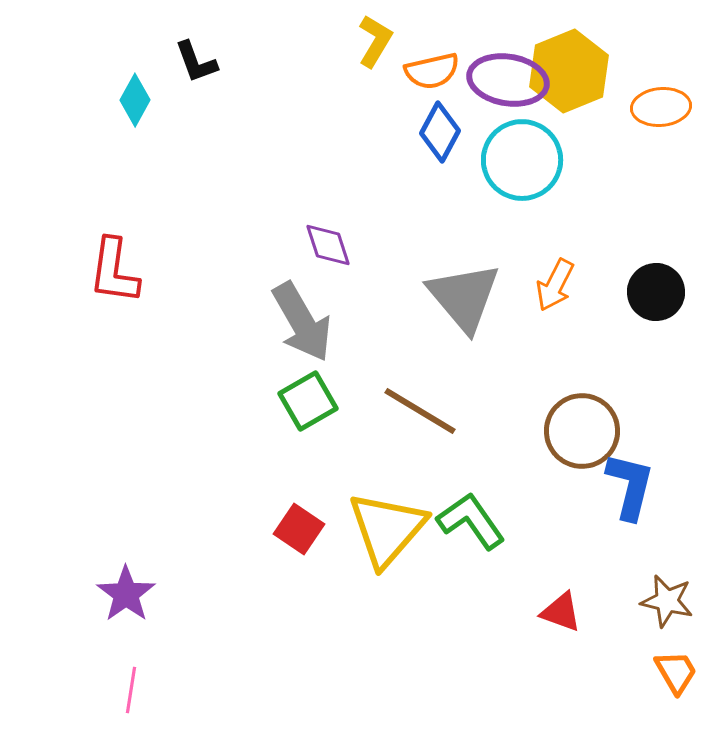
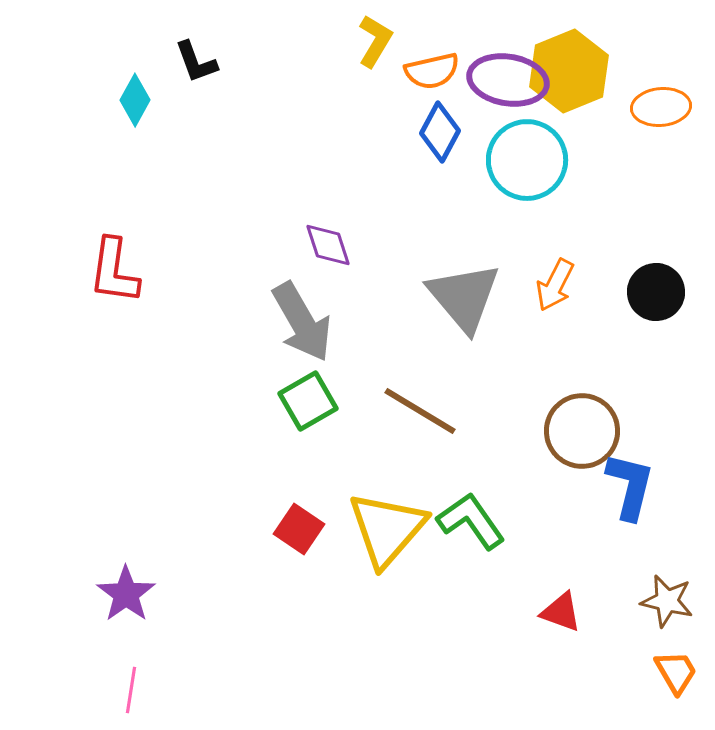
cyan circle: moved 5 px right
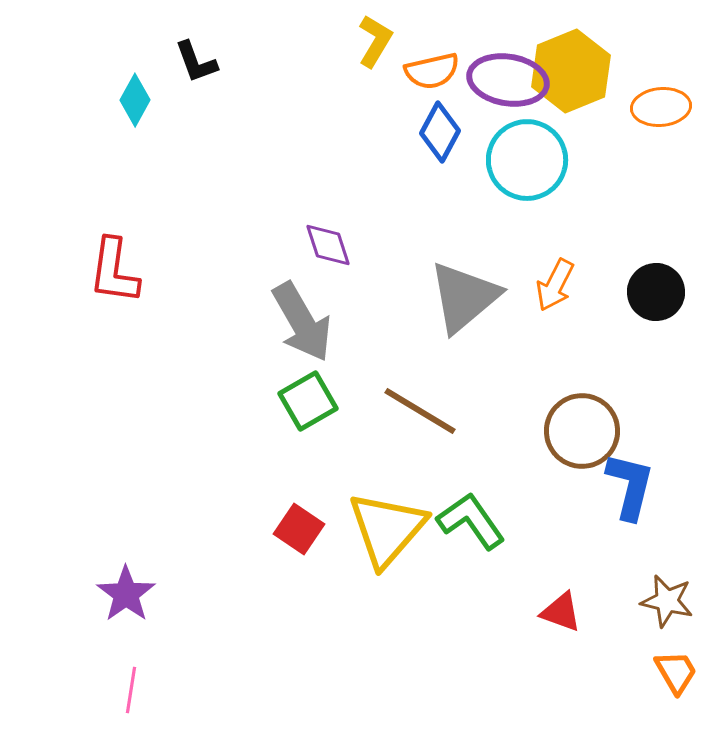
yellow hexagon: moved 2 px right
gray triangle: rotated 30 degrees clockwise
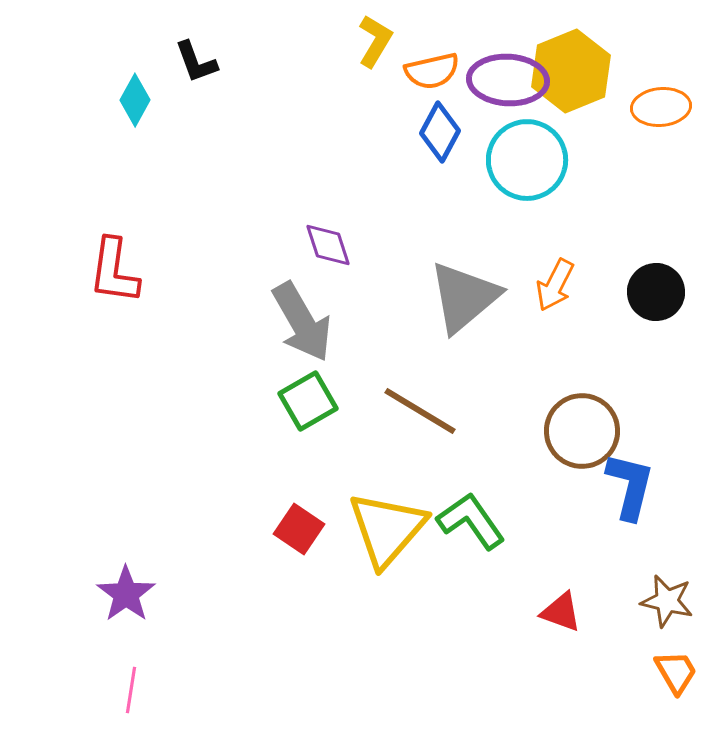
purple ellipse: rotated 6 degrees counterclockwise
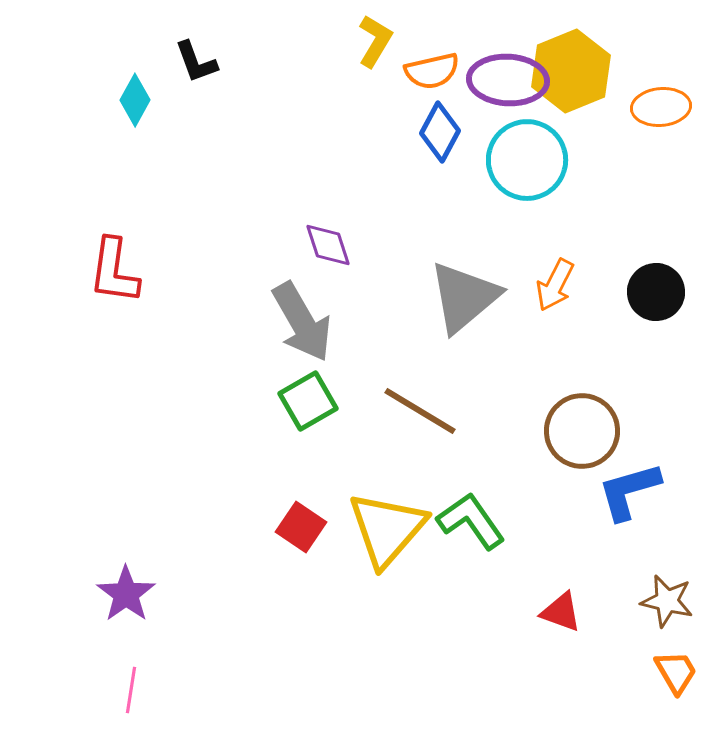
blue L-shape: moved 1 px left, 5 px down; rotated 120 degrees counterclockwise
red square: moved 2 px right, 2 px up
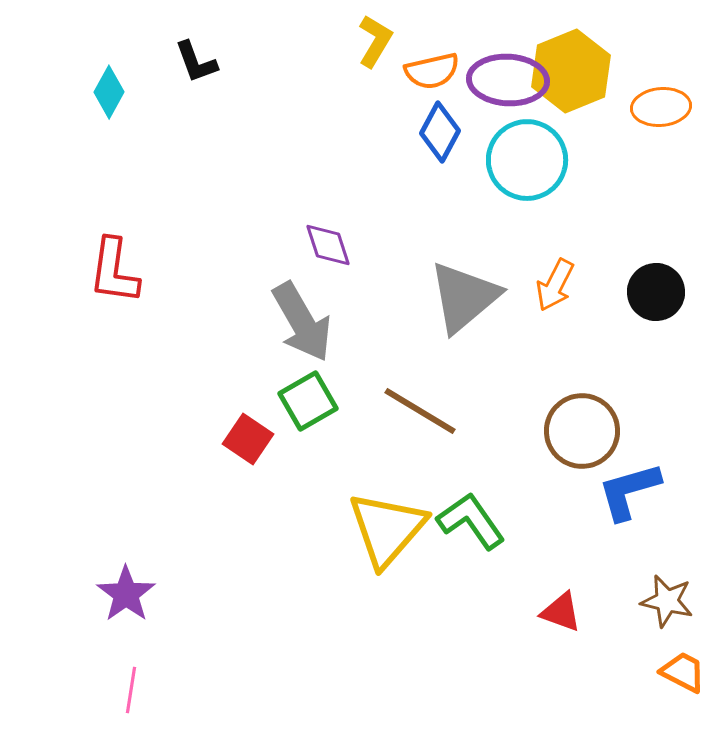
cyan diamond: moved 26 px left, 8 px up
red square: moved 53 px left, 88 px up
orange trapezoid: moved 7 px right; rotated 33 degrees counterclockwise
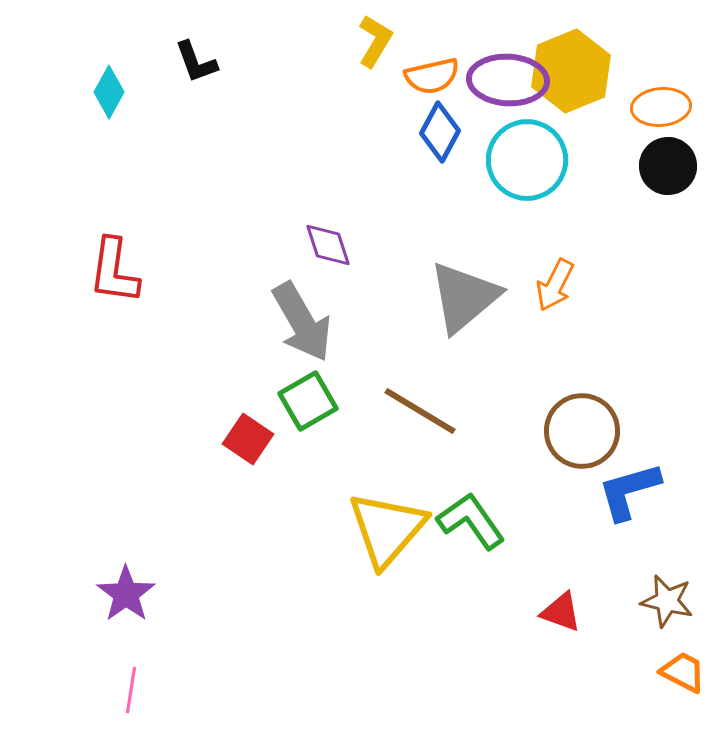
orange semicircle: moved 5 px down
black circle: moved 12 px right, 126 px up
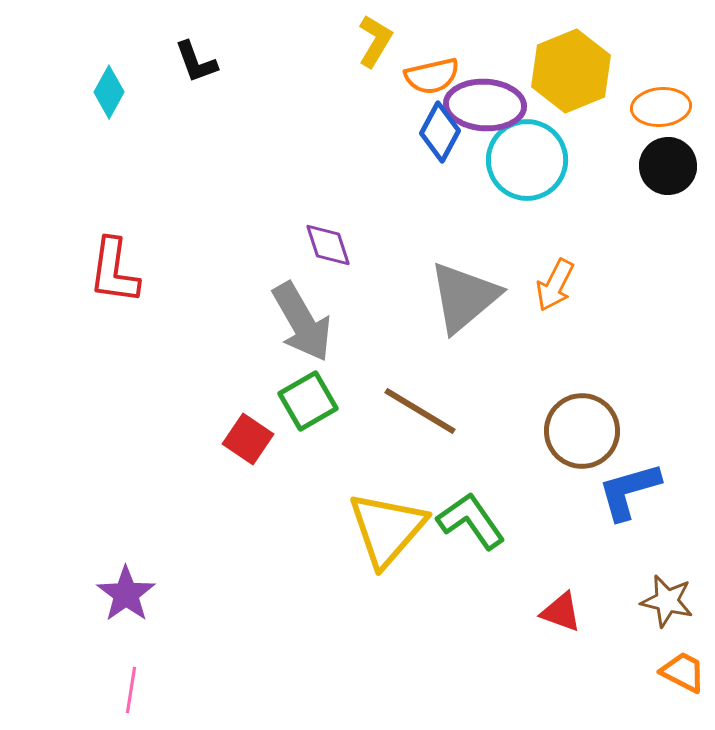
purple ellipse: moved 23 px left, 25 px down
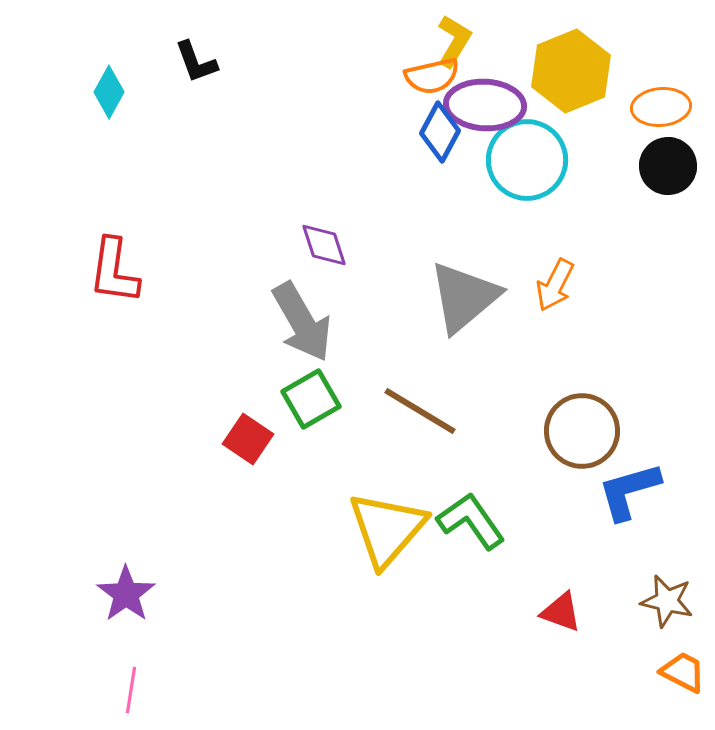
yellow L-shape: moved 79 px right
purple diamond: moved 4 px left
green square: moved 3 px right, 2 px up
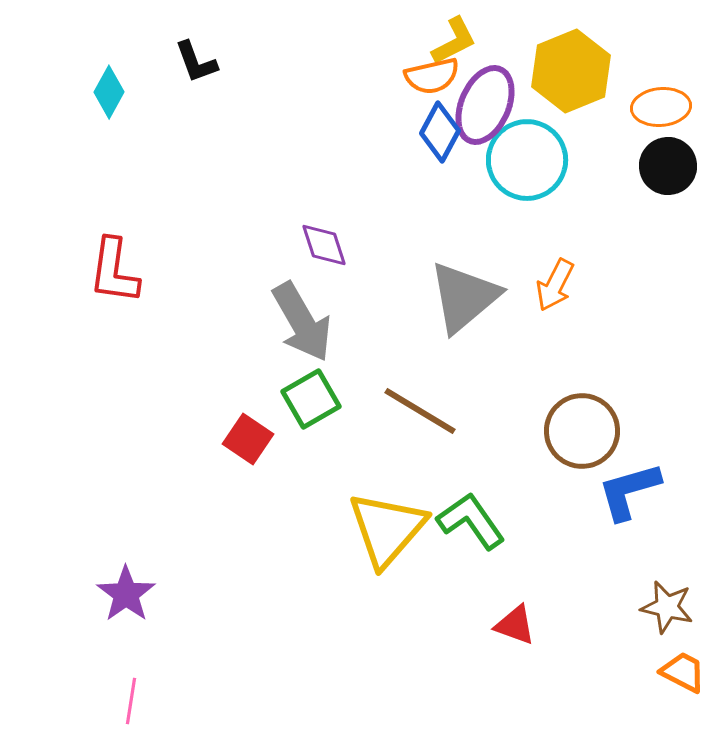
yellow L-shape: rotated 32 degrees clockwise
purple ellipse: rotated 70 degrees counterclockwise
brown star: moved 6 px down
red triangle: moved 46 px left, 13 px down
pink line: moved 11 px down
